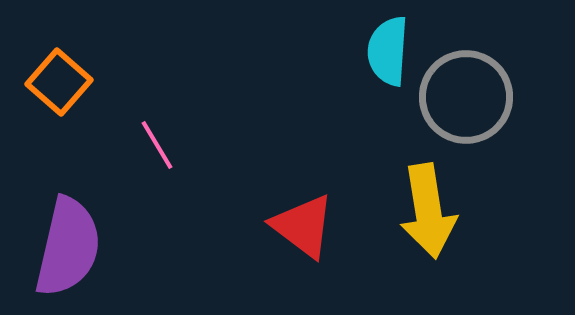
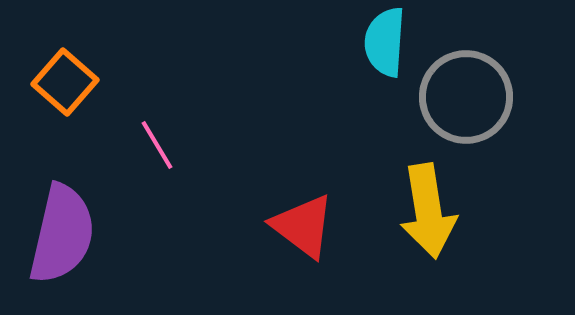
cyan semicircle: moved 3 px left, 9 px up
orange square: moved 6 px right
purple semicircle: moved 6 px left, 13 px up
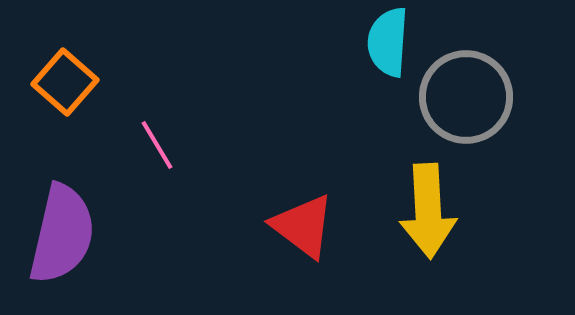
cyan semicircle: moved 3 px right
yellow arrow: rotated 6 degrees clockwise
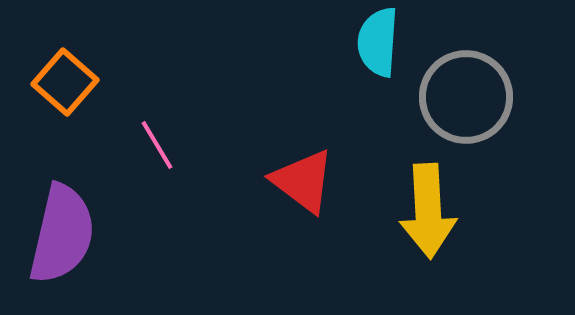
cyan semicircle: moved 10 px left
red triangle: moved 45 px up
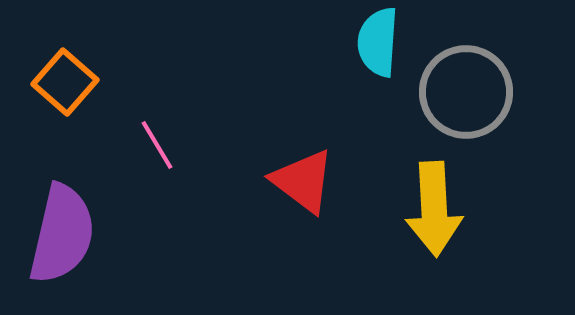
gray circle: moved 5 px up
yellow arrow: moved 6 px right, 2 px up
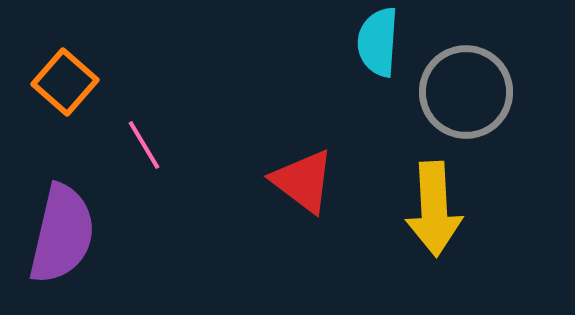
pink line: moved 13 px left
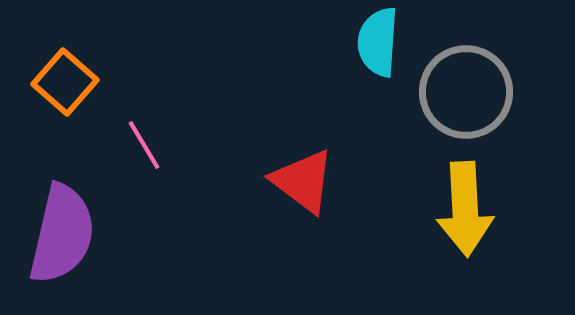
yellow arrow: moved 31 px right
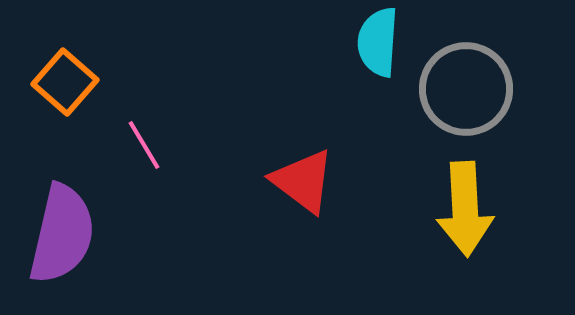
gray circle: moved 3 px up
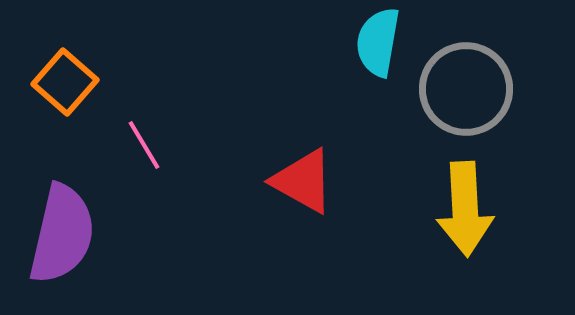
cyan semicircle: rotated 6 degrees clockwise
red triangle: rotated 8 degrees counterclockwise
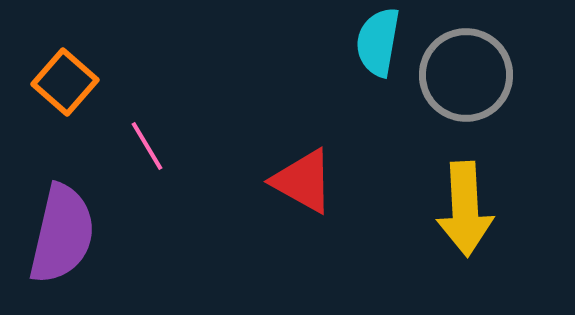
gray circle: moved 14 px up
pink line: moved 3 px right, 1 px down
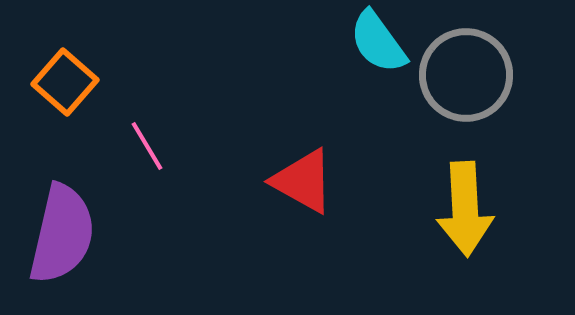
cyan semicircle: rotated 46 degrees counterclockwise
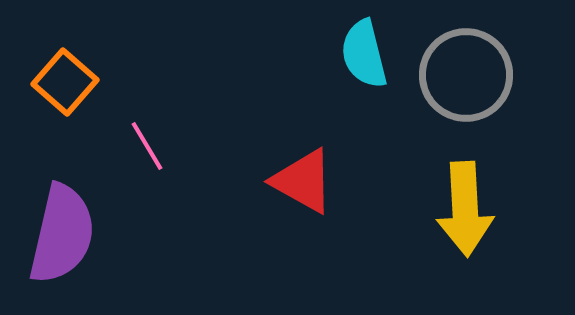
cyan semicircle: moved 14 px left, 12 px down; rotated 22 degrees clockwise
